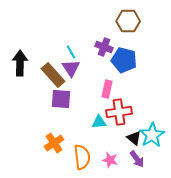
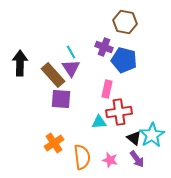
brown hexagon: moved 3 px left, 1 px down; rotated 10 degrees clockwise
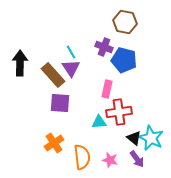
purple square: moved 1 px left, 4 px down
cyan star: moved 1 px left, 3 px down; rotated 15 degrees counterclockwise
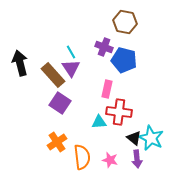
black arrow: rotated 15 degrees counterclockwise
purple square: rotated 30 degrees clockwise
red cross: rotated 15 degrees clockwise
orange cross: moved 3 px right, 1 px up
purple arrow: rotated 30 degrees clockwise
